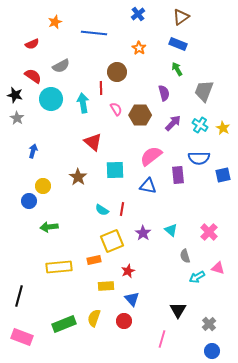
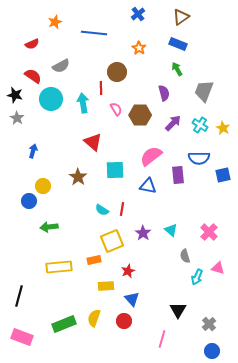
cyan arrow at (197, 277): rotated 35 degrees counterclockwise
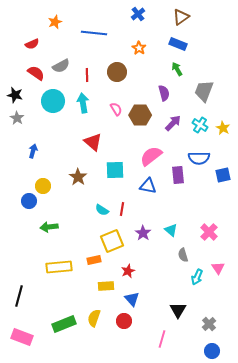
red semicircle at (33, 76): moved 3 px right, 3 px up
red line at (101, 88): moved 14 px left, 13 px up
cyan circle at (51, 99): moved 2 px right, 2 px down
gray semicircle at (185, 256): moved 2 px left, 1 px up
pink triangle at (218, 268): rotated 40 degrees clockwise
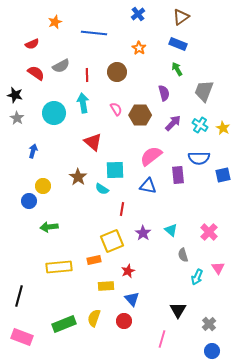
cyan circle at (53, 101): moved 1 px right, 12 px down
cyan semicircle at (102, 210): moved 21 px up
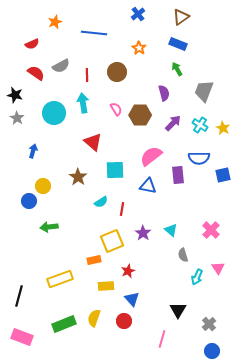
cyan semicircle at (102, 189): moved 1 px left, 13 px down; rotated 64 degrees counterclockwise
pink cross at (209, 232): moved 2 px right, 2 px up
yellow rectangle at (59, 267): moved 1 px right, 12 px down; rotated 15 degrees counterclockwise
